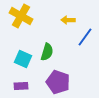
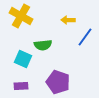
green semicircle: moved 4 px left, 7 px up; rotated 66 degrees clockwise
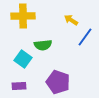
yellow cross: moved 2 px right; rotated 30 degrees counterclockwise
yellow arrow: moved 3 px right; rotated 32 degrees clockwise
cyan square: rotated 12 degrees clockwise
purple rectangle: moved 2 px left
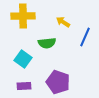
yellow arrow: moved 8 px left, 2 px down
blue line: rotated 12 degrees counterclockwise
green semicircle: moved 4 px right, 2 px up
purple rectangle: moved 5 px right
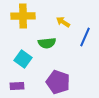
purple rectangle: moved 7 px left
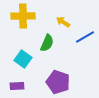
blue line: rotated 36 degrees clockwise
green semicircle: rotated 60 degrees counterclockwise
